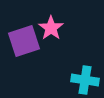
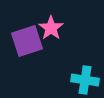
purple square: moved 3 px right
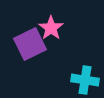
purple square: moved 3 px right, 3 px down; rotated 8 degrees counterclockwise
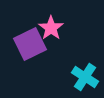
cyan cross: moved 3 px up; rotated 24 degrees clockwise
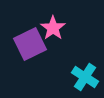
pink star: moved 2 px right
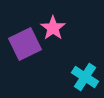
purple square: moved 5 px left
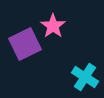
pink star: moved 2 px up
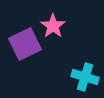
cyan cross: rotated 16 degrees counterclockwise
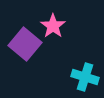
purple square: rotated 24 degrees counterclockwise
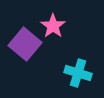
cyan cross: moved 7 px left, 4 px up
